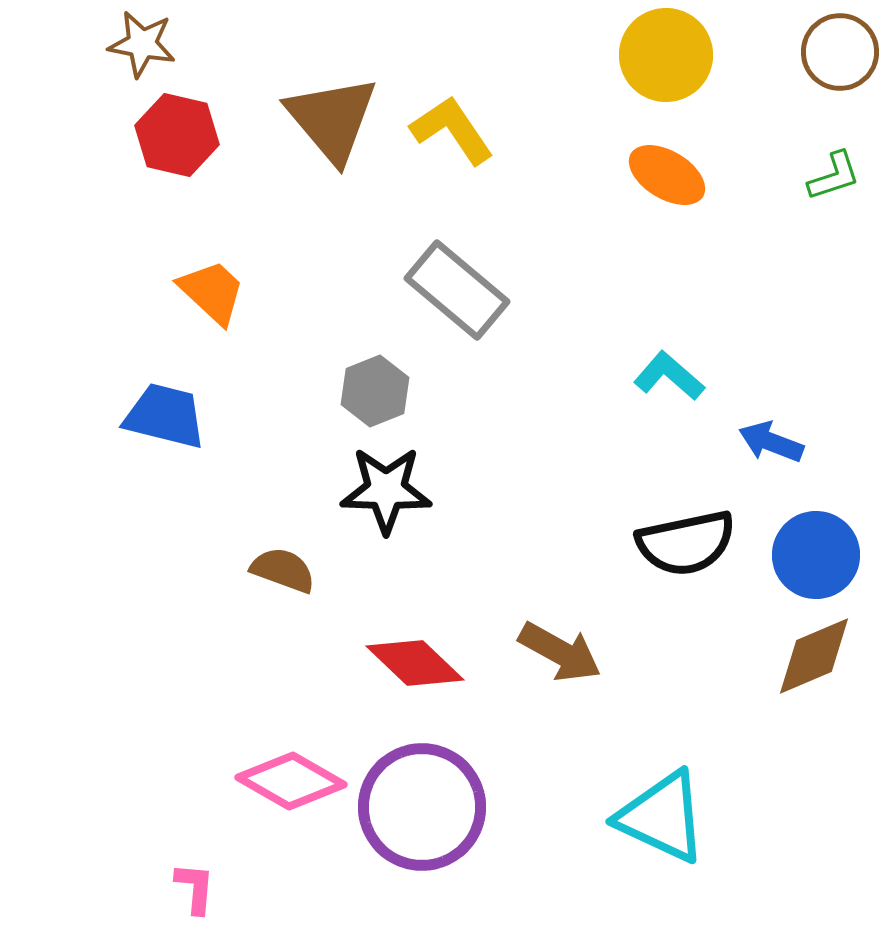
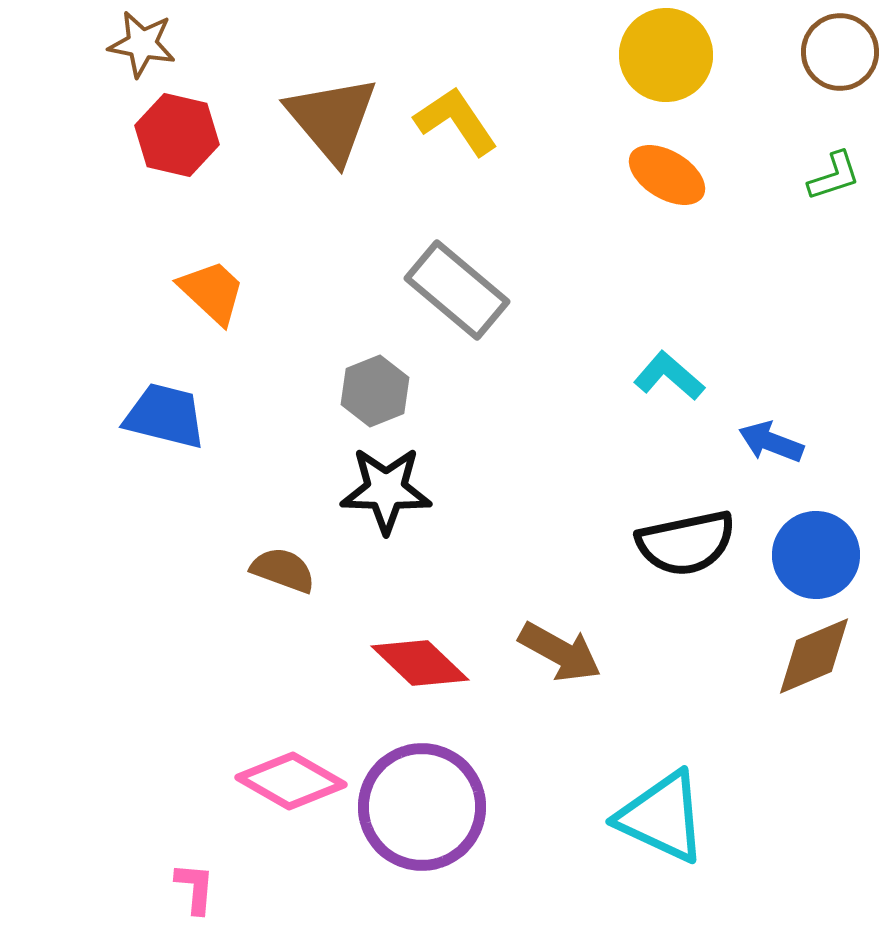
yellow L-shape: moved 4 px right, 9 px up
red diamond: moved 5 px right
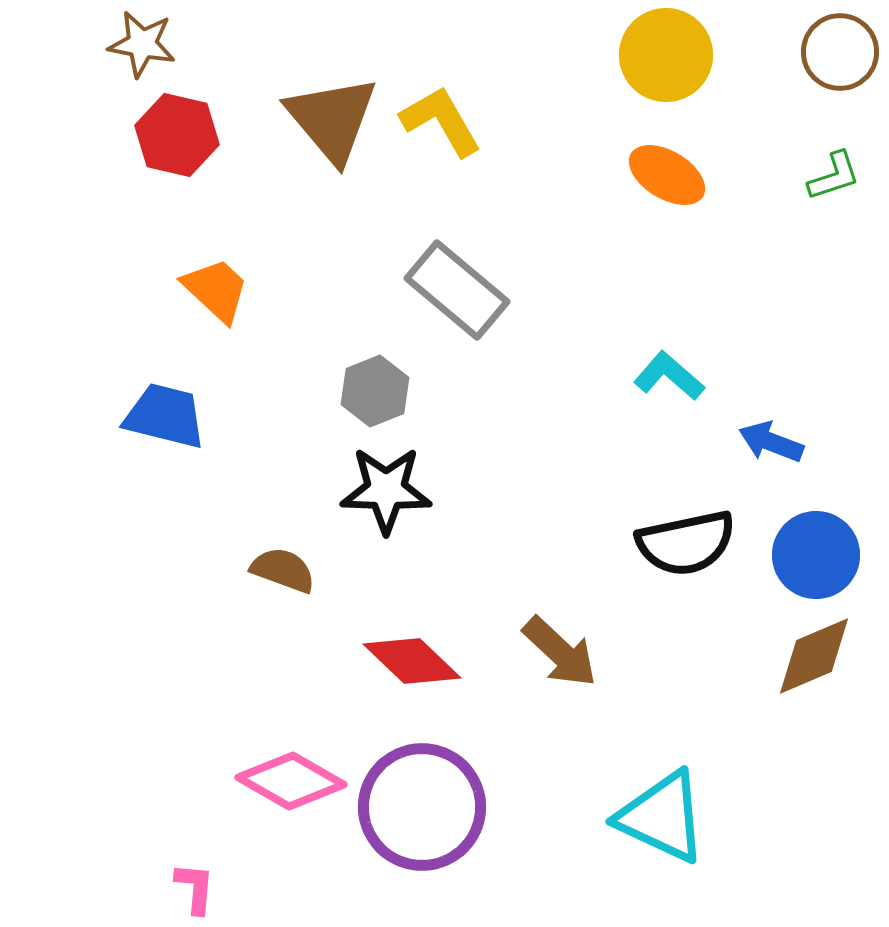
yellow L-shape: moved 15 px left; rotated 4 degrees clockwise
orange trapezoid: moved 4 px right, 2 px up
brown arrow: rotated 14 degrees clockwise
red diamond: moved 8 px left, 2 px up
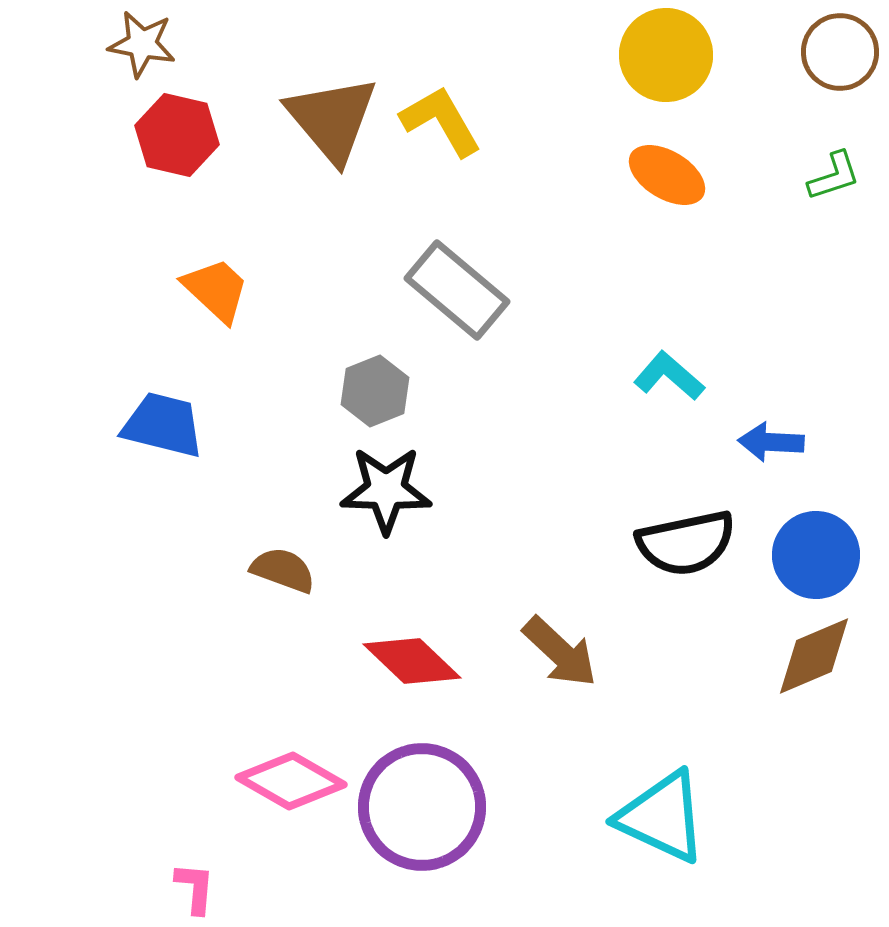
blue trapezoid: moved 2 px left, 9 px down
blue arrow: rotated 18 degrees counterclockwise
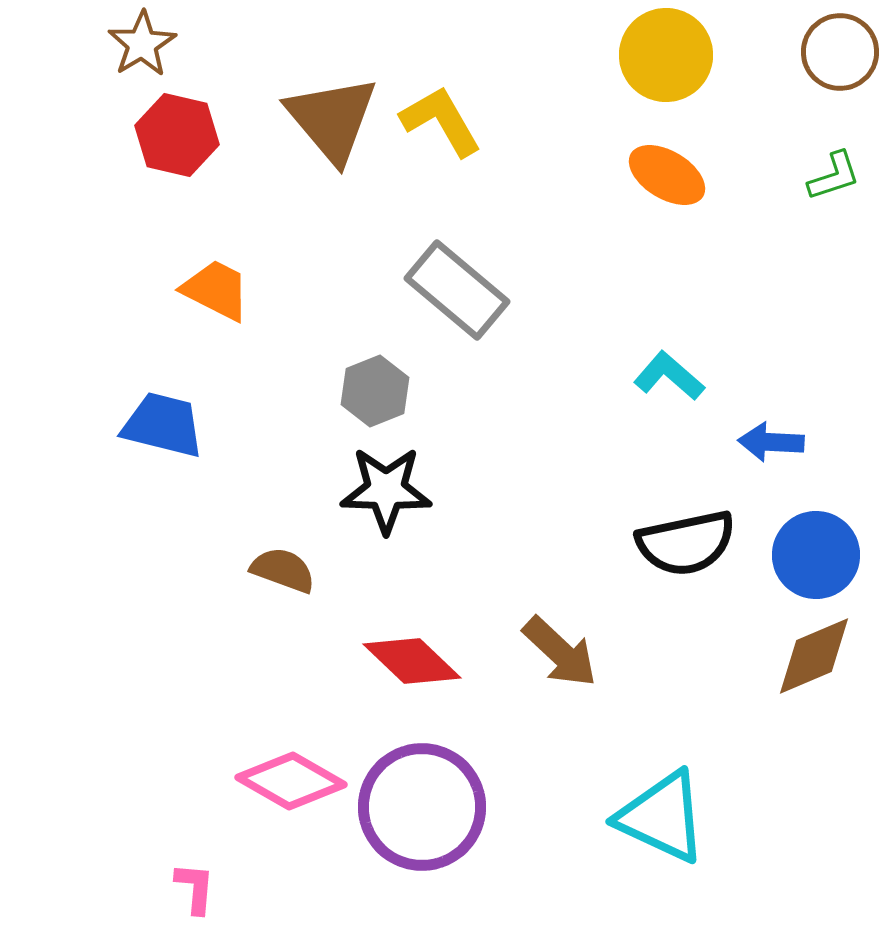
brown star: rotated 30 degrees clockwise
orange trapezoid: rotated 16 degrees counterclockwise
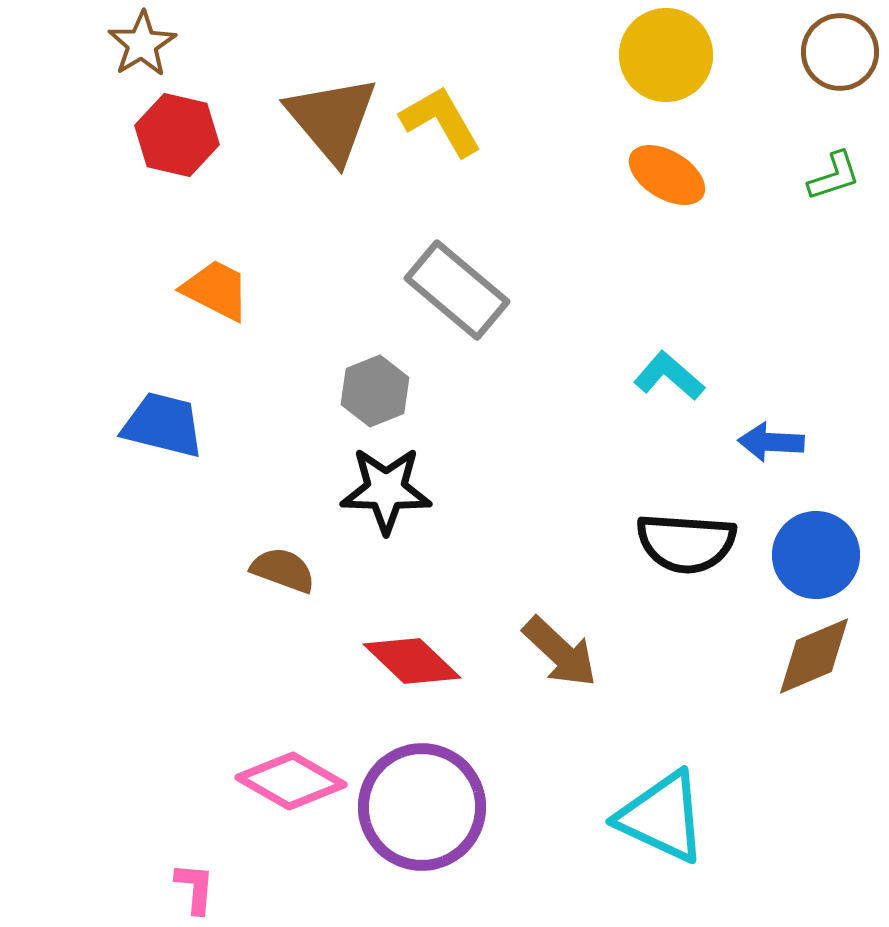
black semicircle: rotated 16 degrees clockwise
